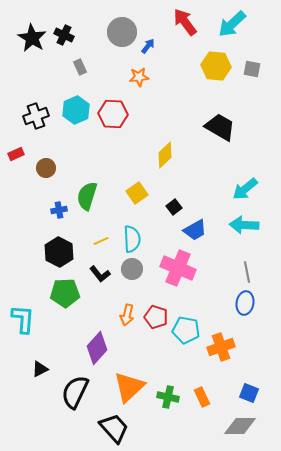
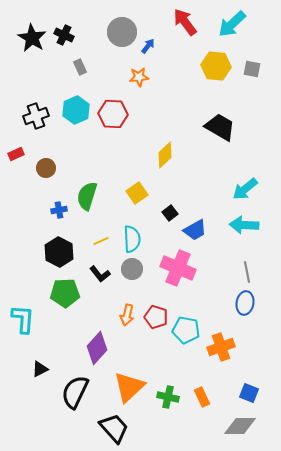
black square at (174, 207): moved 4 px left, 6 px down
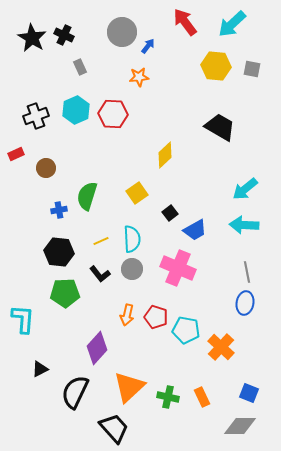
black hexagon at (59, 252): rotated 20 degrees counterclockwise
orange cross at (221, 347): rotated 28 degrees counterclockwise
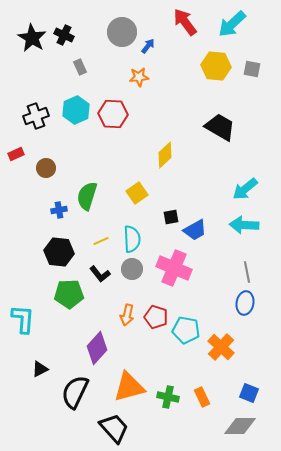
black square at (170, 213): moved 1 px right, 4 px down; rotated 28 degrees clockwise
pink cross at (178, 268): moved 4 px left
green pentagon at (65, 293): moved 4 px right, 1 px down
orange triangle at (129, 387): rotated 28 degrees clockwise
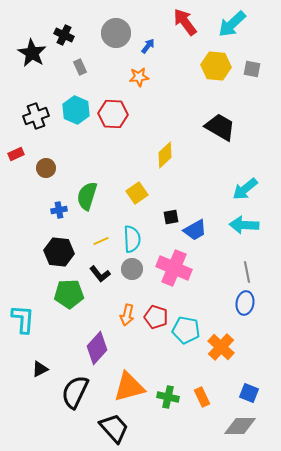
gray circle at (122, 32): moved 6 px left, 1 px down
black star at (32, 38): moved 15 px down
cyan hexagon at (76, 110): rotated 12 degrees counterclockwise
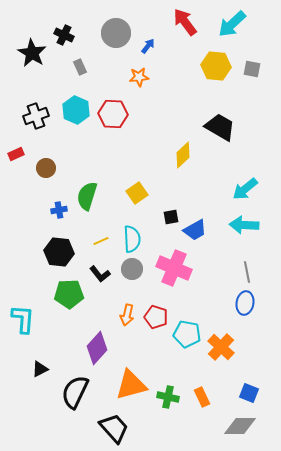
yellow diamond at (165, 155): moved 18 px right
cyan pentagon at (186, 330): moved 1 px right, 4 px down
orange triangle at (129, 387): moved 2 px right, 2 px up
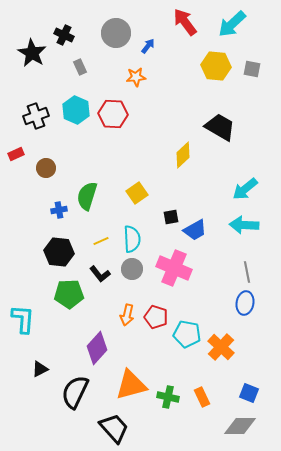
orange star at (139, 77): moved 3 px left
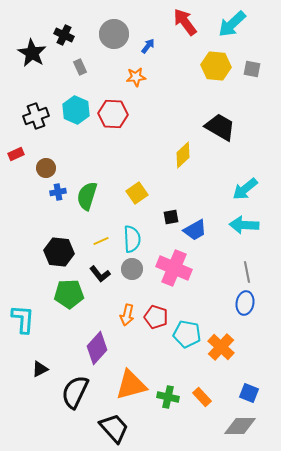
gray circle at (116, 33): moved 2 px left, 1 px down
blue cross at (59, 210): moved 1 px left, 18 px up
orange rectangle at (202, 397): rotated 18 degrees counterclockwise
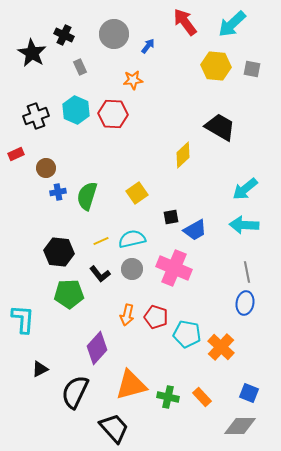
orange star at (136, 77): moved 3 px left, 3 px down
cyan semicircle at (132, 239): rotated 100 degrees counterclockwise
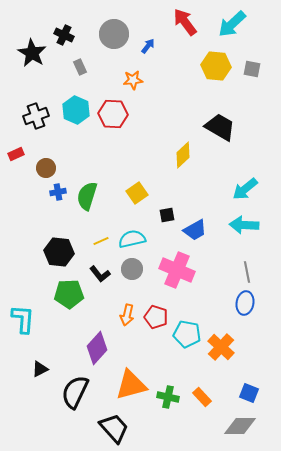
black square at (171, 217): moved 4 px left, 2 px up
pink cross at (174, 268): moved 3 px right, 2 px down
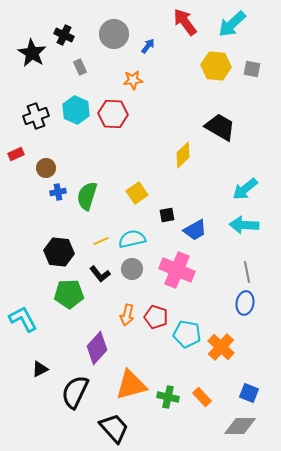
cyan L-shape at (23, 319): rotated 32 degrees counterclockwise
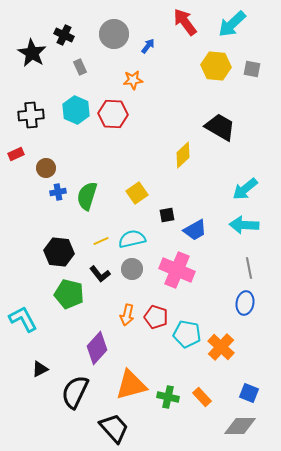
black cross at (36, 116): moved 5 px left, 1 px up; rotated 15 degrees clockwise
gray line at (247, 272): moved 2 px right, 4 px up
green pentagon at (69, 294): rotated 16 degrees clockwise
